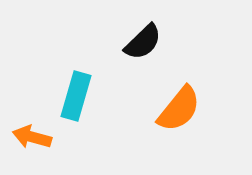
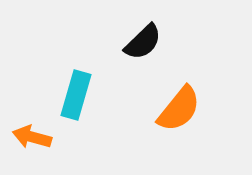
cyan rectangle: moved 1 px up
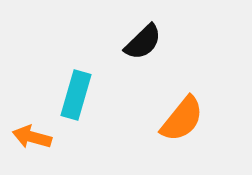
orange semicircle: moved 3 px right, 10 px down
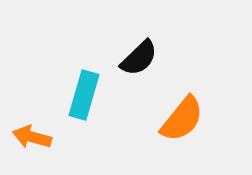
black semicircle: moved 4 px left, 16 px down
cyan rectangle: moved 8 px right
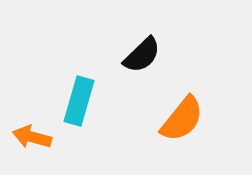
black semicircle: moved 3 px right, 3 px up
cyan rectangle: moved 5 px left, 6 px down
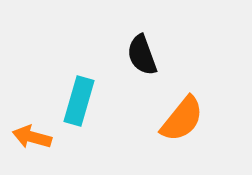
black semicircle: rotated 114 degrees clockwise
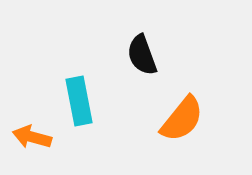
cyan rectangle: rotated 27 degrees counterclockwise
